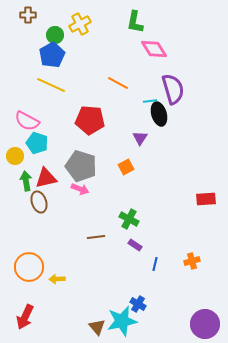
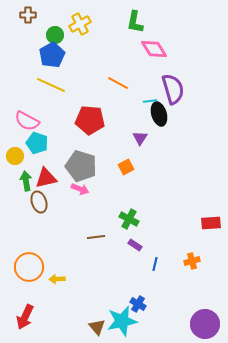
red rectangle: moved 5 px right, 24 px down
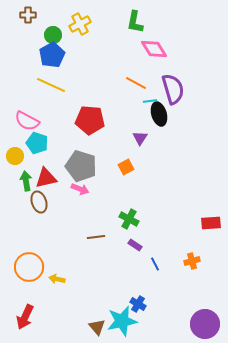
green circle: moved 2 px left
orange line: moved 18 px right
blue line: rotated 40 degrees counterclockwise
yellow arrow: rotated 14 degrees clockwise
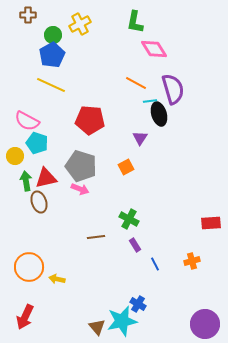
purple rectangle: rotated 24 degrees clockwise
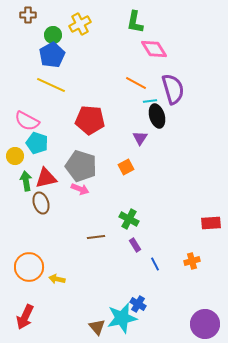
black ellipse: moved 2 px left, 2 px down
brown ellipse: moved 2 px right, 1 px down
cyan star: moved 3 px up
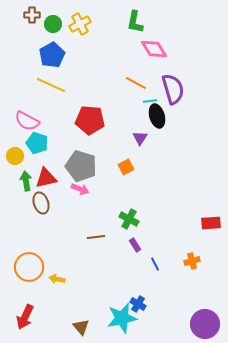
brown cross: moved 4 px right
green circle: moved 11 px up
brown triangle: moved 16 px left
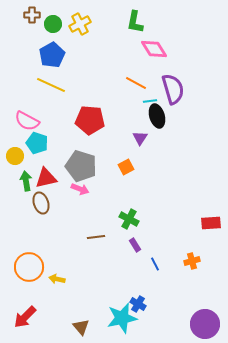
red arrow: rotated 20 degrees clockwise
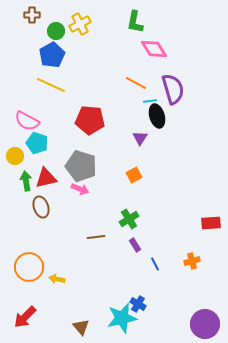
green circle: moved 3 px right, 7 px down
orange square: moved 8 px right, 8 px down
brown ellipse: moved 4 px down
green cross: rotated 30 degrees clockwise
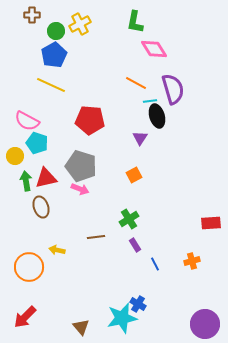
blue pentagon: moved 2 px right
yellow arrow: moved 29 px up
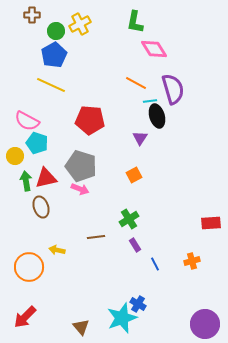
cyan star: rotated 8 degrees counterclockwise
